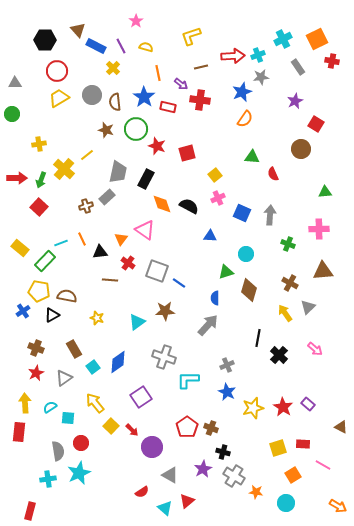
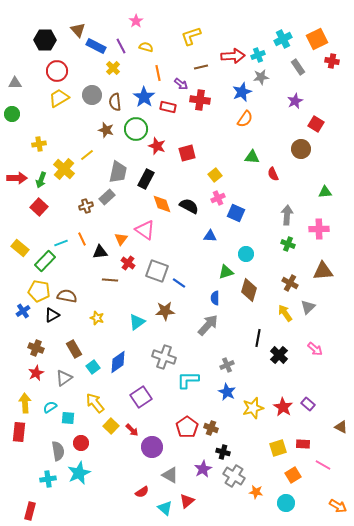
blue square at (242, 213): moved 6 px left
gray arrow at (270, 215): moved 17 px right
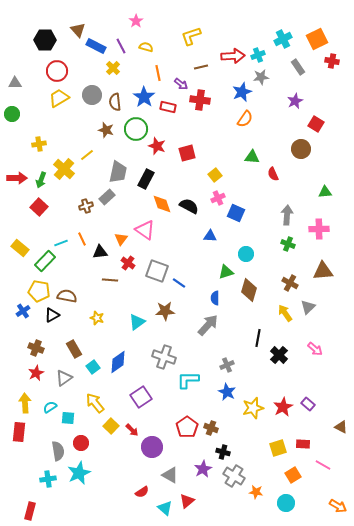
red star at (283, 407): rotated 12 degrees clockwise
